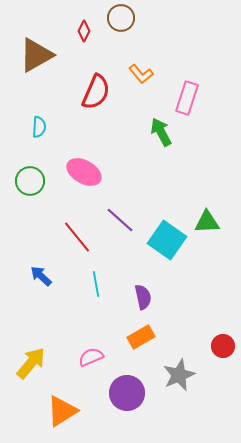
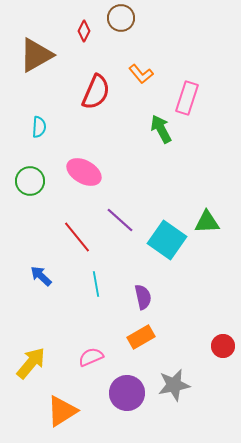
green arrow: moved 3 px up
gray star: moved 5 px left, 10 px down; rotated 12 degrees clockwise
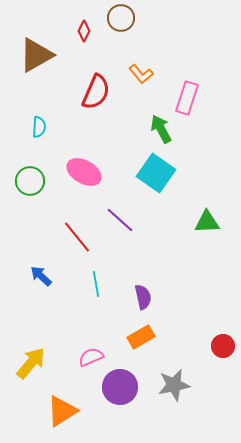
cyan square: moved 11 px left, 67 px up
purple circle: moved 7 px left, 6 px up
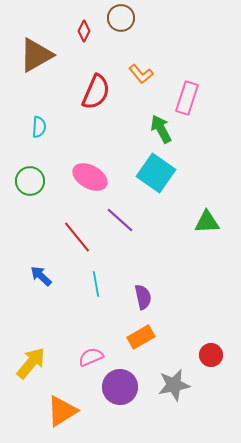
pink ellipse: moved 6 px right, 5 px down
red circle: moved 12 px left, 9 px down
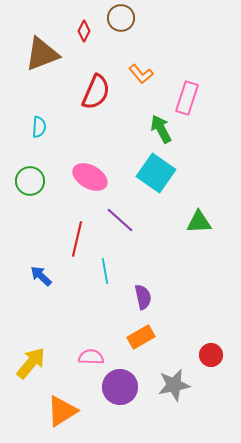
brown triangle: moved 6 px right, 1 px up; rotated 9 degrees clockwise
green triangle: moved 8 px left
red line: moved 2 px down; rotated 52 degrees clockwise
cyan line: moved 9 px right, 13 px up
pink semicircle: rotated 25 degrees clockwise
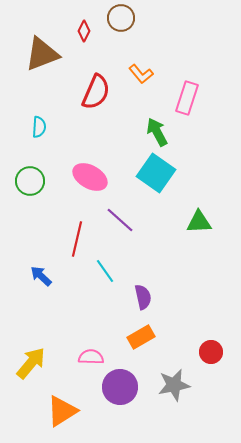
green arrow: moved 4 px left, 3 px down
cyan line: rotated 25 degrees counterclockwise
red circle: moved 3 px up
